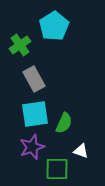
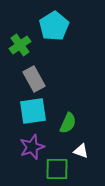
cyan square: moved 2 px left, 3 px up
green semicircle: moved 4 px right
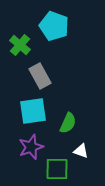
cyan pentagon: rotated 20 degrees counterclockwise
green cross: rotated 15 degrees counterclockwise
gray rectangle: moved 6 px right, 3 px up
purple star: moved 1 px left
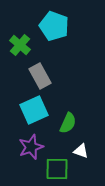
cyan square: moved 1 px right, 1 px up; rotated 16 degrees counterclockwise
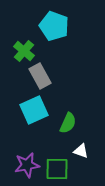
green cross: moved 4 px right, 6 px down
purple star: moved 4 px left, 18 px down; rotated 10 degrees clockwise
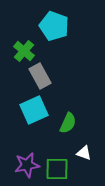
white triangle: moved 3 px right, 2 px down
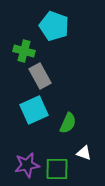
green cross: rotated 25 degrees counterclockwise
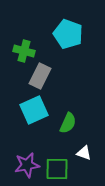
cyan pentagon: moved 14 px right, 8 px down
gray rectangle: rotated 55 degrees clockwise
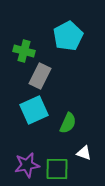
cyan pentagon: moved 2 px down; rotated 24 degrees clockwise
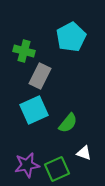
cyan pentagon: moved 3 px right, 1 px down
green semicircle: rotated 15 degrees clockwise
green square: rotated 25 degrees counterclockwise
